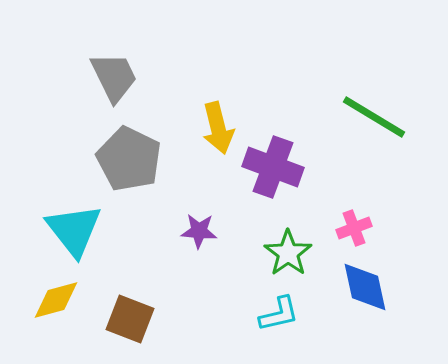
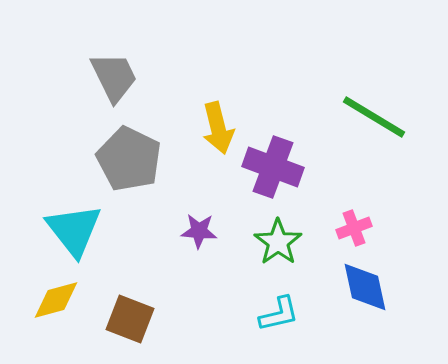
green star: moved 10 px left, 11 px up
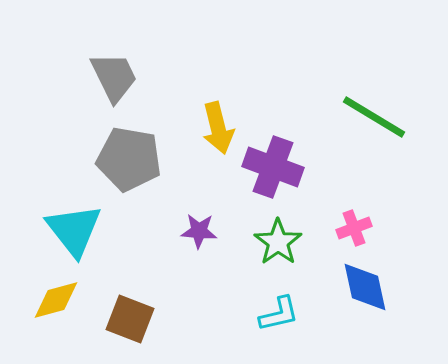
gray pentagon: rotated 16 degrees counterclockwise
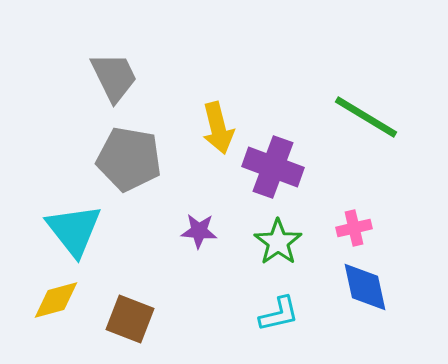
green line: moved 8 px left
pink cross: rotated 8 degrees clockwise
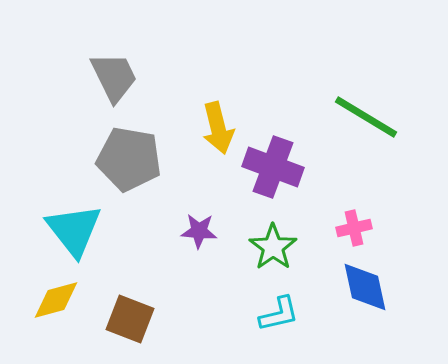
green star: moved 5 px left, 5 px down
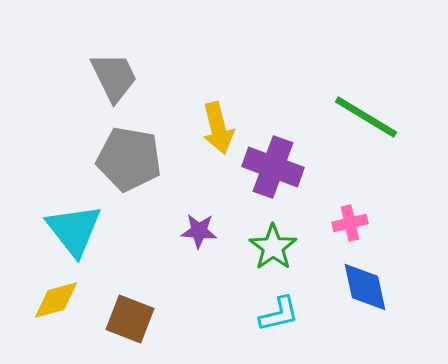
pink cross: moved 4 px left, 5 px up
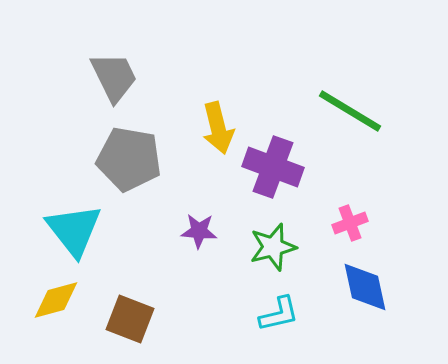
green line: moved 16 px left, 6 px up
pink cross: rotated 8 degrees counterclockwise
green star: rotated 21 degrees clockwise
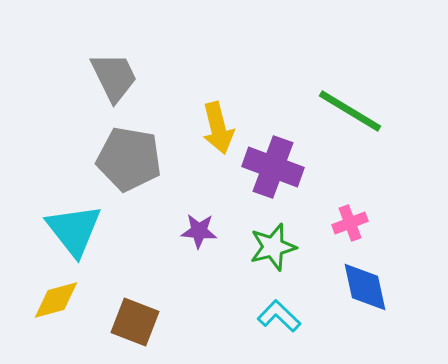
cyan L-shape: moved 2 px down; rotated 123 degrees counterclockwise
brown square: moved 5 px right, 3 px down
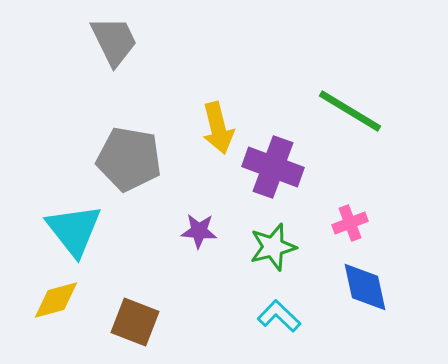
gray trapezoid: moved 36 px up
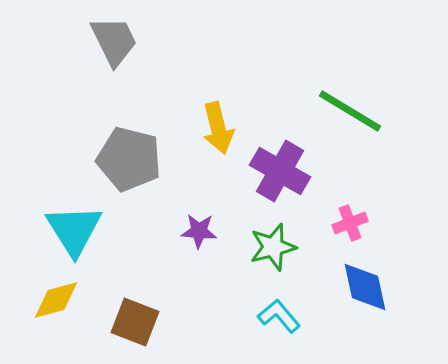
gray pentagon: rotated 4 degrees clockwise
purple cross: moved 7 px right, 4 px down; rotated 10 degrees clockwise
cyan triangle: rotated 6 degrees clockwise
cyan L-shape: rotated 6 degrees clockwise
